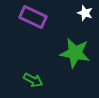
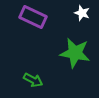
white star: moved 3 px left
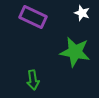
green star: moved 1 px up
green arrow: rotated 54 degrees clockwise
